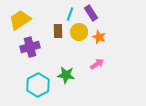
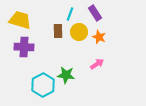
purple rectangle: moved 4 px right
yellow trapezoid: rotated 50 degrees clockwise
purple cross: moved 6 px left; rotated 18 degrees clockwise
cyan hexagon: moved 5 px right
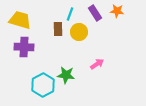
brown rectangle: moved 2 px up
orange star: moved 18 px right, 26 px up; rotated 16 degrees counterclockwise
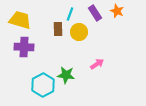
orange star: rotated 16 degrees clockwise
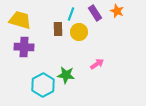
cyan line: moved 1 px right
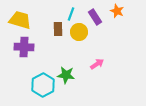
purple rectangle: moved 4 px down
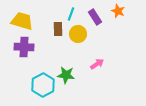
orange star: moved 1 px right
yellow trapezoid: moved 2 px right, 1 px down
yellow circle: moved 1 px left, 2 px down
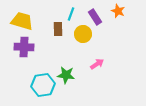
yellow circle: moved 5 px right
cyan hexagon: rotated 20 degrees clockwise
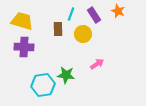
purple rectangle: moved 1 px left, 2 px up
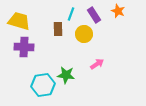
yellow trapezoid: moved 3 px left
yellow circle: moved 1 px right
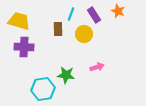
pink arrow: moved 3 px down; rotated 16 degrees clockwise
cyan hexagon: moved 4 px down
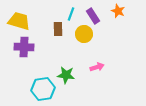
purple rectangle: moved 1 px left, 1 px down
